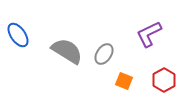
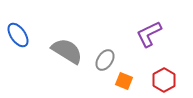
gray ellipse: moved 1 px right, 6 px down
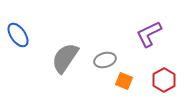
gray semicircle: moved 2 px left, 7 px down; rotated 88 degrees counterclockwise
gray ellipse: rotated 40 degrees clockwise
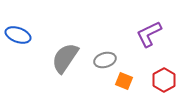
blue ellipse: rotated 35 degrees counterclockwise
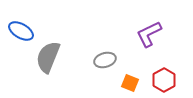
blue ellipse: moved 3 px right, 4 px up; rotated 10 degrees clockwise
gray semicircle: moved 17 px left, 1 px up; rotated 12 degrees counterclockwise
orange square: moved 6 px right, 2 px down
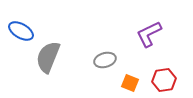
red hexagon: rotated 20 degrees clockwise
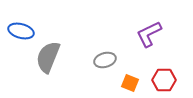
blue ellipse: rotated 15 degrees counterclockwise
red hexagon: rotated 10 degrees clockwise
